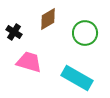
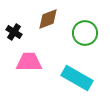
brown diamond: rotated 10 degrees clockwise
pink trapezoid: rotated 16 degrees counterclockwise
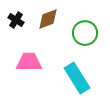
black cross: moved 2 px right, 12 px up
cyan rectangle: rotated 28 degrees clockwise
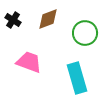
black cross: moved 3 px left
pink trapezoid: rotated 20 degrees clockwise
cyan rectangle: rotated 16 degrees clockwise
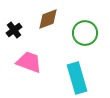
black cross: moved 1 px right, 10 px down; rotated 21 degrees clockwise
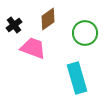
brown diamond: rotated 15 degrees counterclockwise
black cross: moved 5 px up
pink trapezoid: moved 4 px right, 14 px up
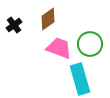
green circle: moved 5 px right, 11 px down
pink trapezoid: moved 26 px right
cyan rectangle: moved 3 px right, 1 px down
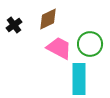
brown diamond: rotated 10 degrees clockwise
pink trapezoid: rotated 8 degrees clockwise
cyan rectangle: moved 1 px left; rotated 16 degrees clockwise
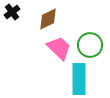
black cross: moved 2 px left, 13 px up
green circle: moved 1 px down
pink trapezoid: rotated 16 degrees clockwise
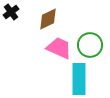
black cross: moved 1 px left
pink trapezoid: rotated 20 degrees counterclockwise
